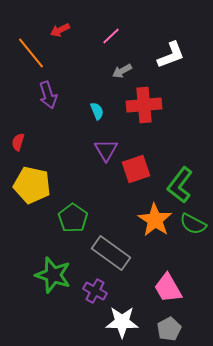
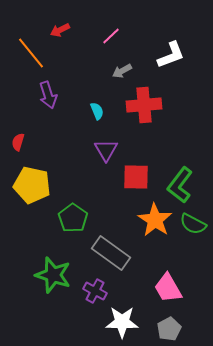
red square: moved 8 px down; rotated 20 degrees clockwise
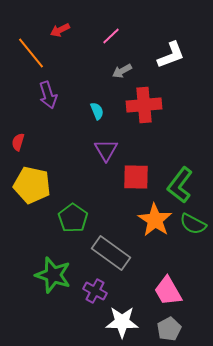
pink trapezoid: moved 3 px down
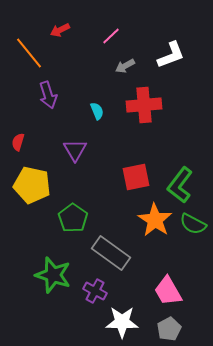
orange line: moved 2 px left
gray arrow: moved 3 px right, 5 px up
purple triangle: moved 31 px left
red square: rotated 12 degrees counterclockwise
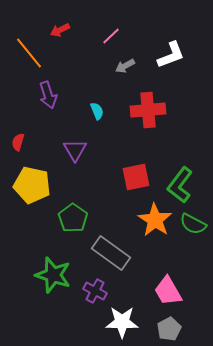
red cross: moved 4 px right, 5 px down
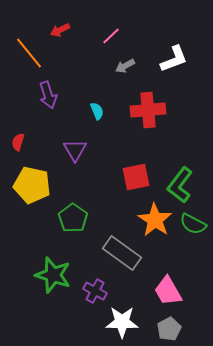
white L-shape: moved 3 px right, 4 px down
gray rectangle: moved 11 px right
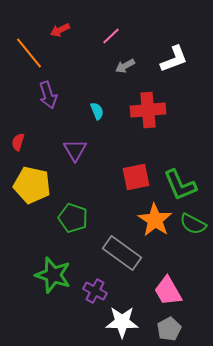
green L-shape: rotated 60 degrees counterclockwise
green pentagon: rotated 16 degrees counterclockwise
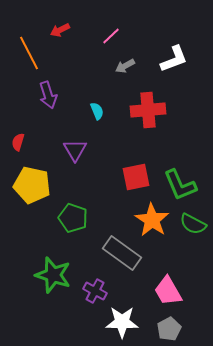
orange line: rotated 12 degrees clockwise
orange star: moved 3 px left
